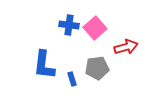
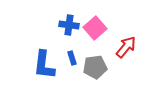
red arrow: rotated 35 degrees counterclockwise
gray pentagon: moved 2 px left, 1 px up
blue rectangle: moved 21 px up
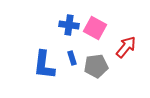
pink square: rotated 20 degrees counterclockwise
gray pentagon: moved 1 px right, 1 px up
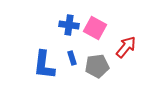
gray pentagon: moved 1 px right
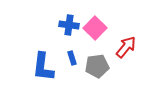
pink square: rotated 15 degrees clockwise
blue L-shape: moved 1 px left, 2 px down
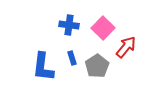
pink square: moved 8 px right
gray pentagon: rotated 25 degrees counterclockwise
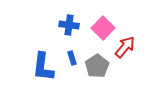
red arrow: moved 1 px left
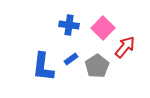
blue rectangle: moved 1 px left, 1 px down; rotated 72 degrees clockwise
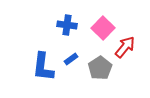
blue cross: moved 2 px left
gray pentagon: moved 3 px right, 2 px down
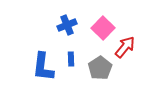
blue cross: rotated 30 degrees counterclockwise
blue rectangle: rotated 56 degrees counterclockwise
